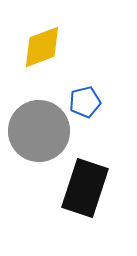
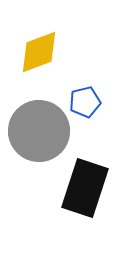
yellow diamond: moved 3 px left, 5 px down
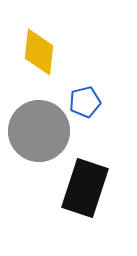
yellow diamond: rotated 63 degrees counterclockwise
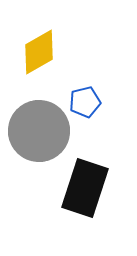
yellow diamond: rotated 54 degrees clockwise
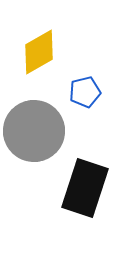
blue pentagon: moved 10 px up
gray circle: moved 5 px left
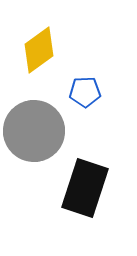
yellow diamond: moved 2 px up; rotated 6 degrees counterclockwise
blue pentagon: rotated 12 degrees clockwise
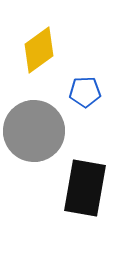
black rectangle: rotated 8 degrees counterclockwise
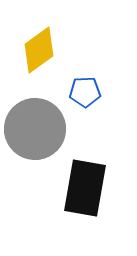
gray circle: moved 1 px right, 2 px up
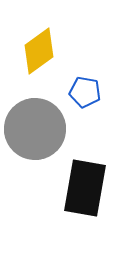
yellow diamond: moved 1 px down
blue pentagon: rotated 12 degrees clockwise
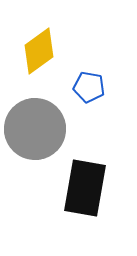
blue pentagon: moved 4 px right, 5 px up
